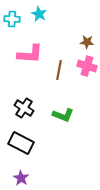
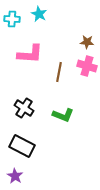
brown line: moved 2 px down
black rectangle: moved 1 px right, 3 px down
purple star: moved 6 px left, 2 px up
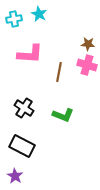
cyan cross: moved 2 px right; rotated 14 degrees counterclockwise
brown star: moved 1 px right, 2 px down
pink cross: moved 1 px up
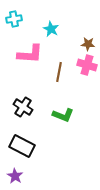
cyan star: moved 12 px right, 15 px down
black cross: moved 1 px left, 1 px up
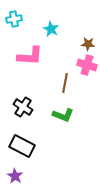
pink L-shape: moved 2 px down
brown line: moved 6 px right, 11 px down
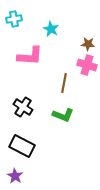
brown line: moved 1 px left
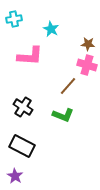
brown line: moved 4 px right, 3 px down; rotated 30 degrees clockwise
